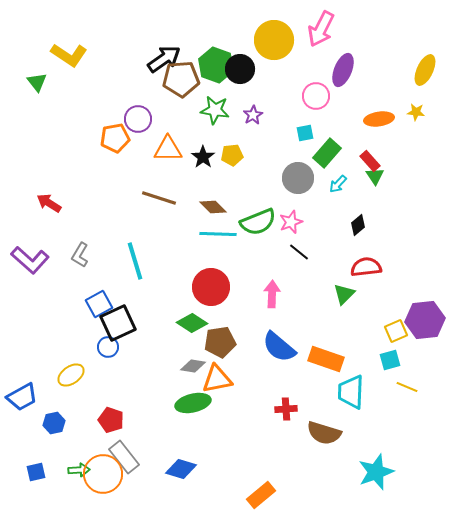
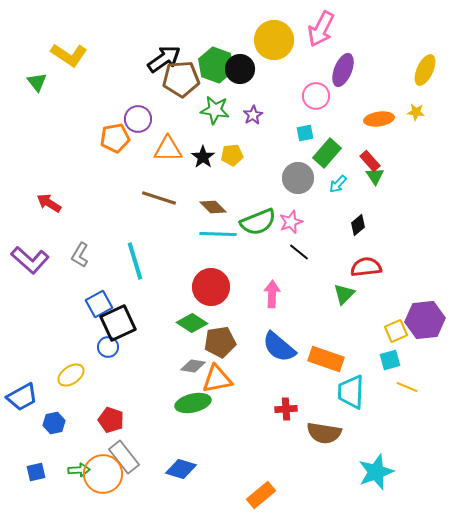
brown semicircle at (324, 433): rotated 8 degrees counterclockwise
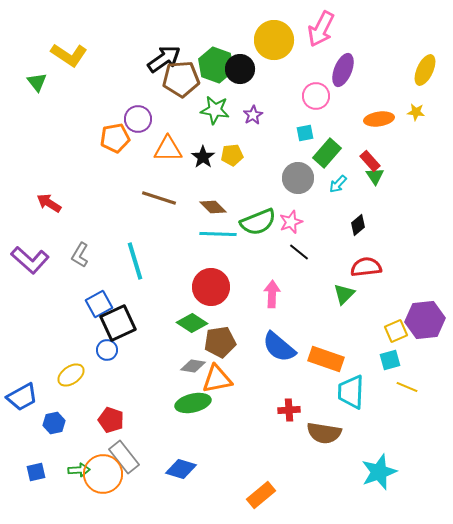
blue circle at (108, 347): moved 1 px left, 3 px down
red cross at (286, 409): moved 3 px right, 1 px down
cyan star at (376, 472): moved 3 px right
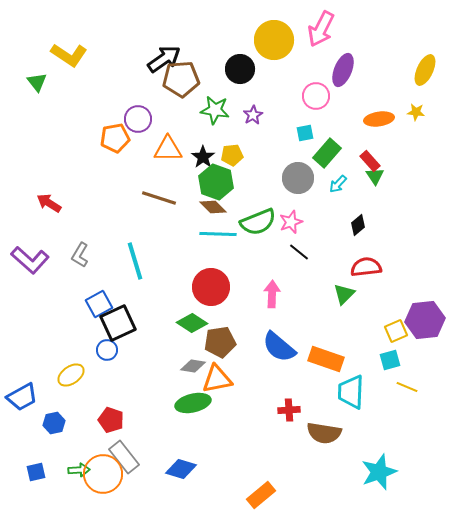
green hexagon at (216, 65): moved 117 px down
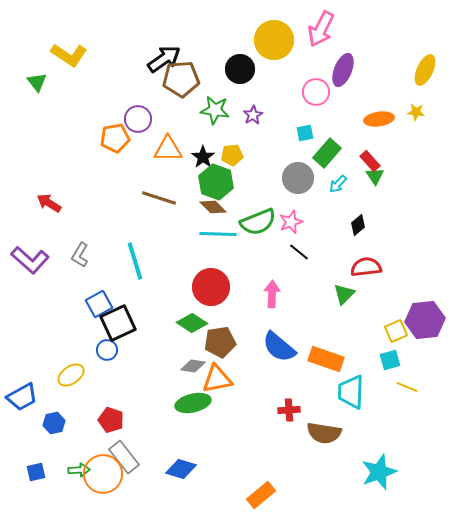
pink circle at (316, 96): moved 4 px up
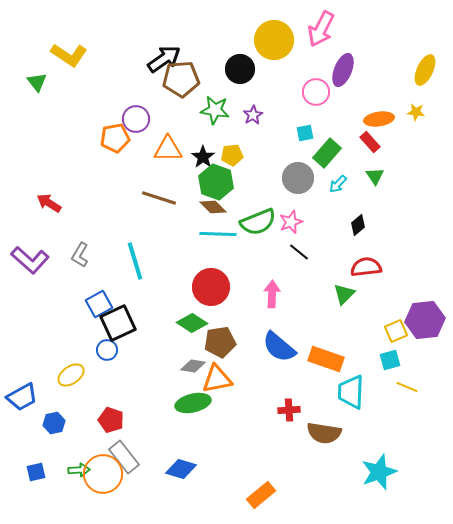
purple circle at (138, 119): moved 2 px left
red rectangle at (370, 161): moved 19 px up
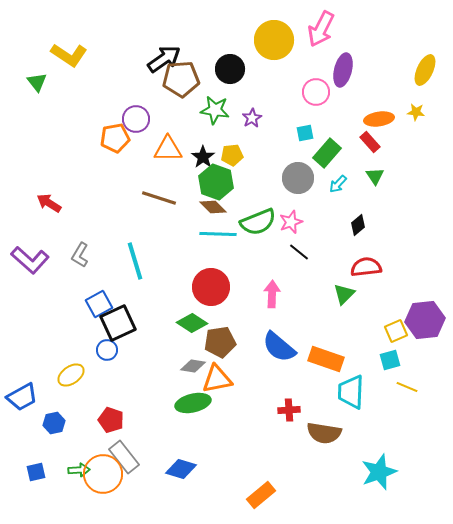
black circle at (240, 69): moved 10 px left
purple ellipse at (343, 70): rotated 8 degrees counterclockwise
purple star at (253, 115): moved 1 px left, 3 px down
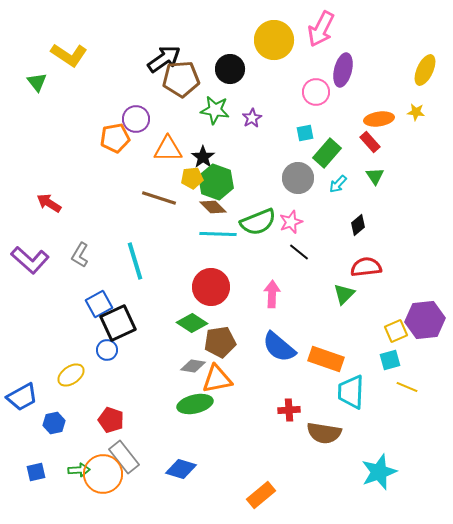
yellow pentagon at (232, 155): moved 40 px left, 23 px down
green ellipse at (193, 403): moved 2 px right, 1 px down
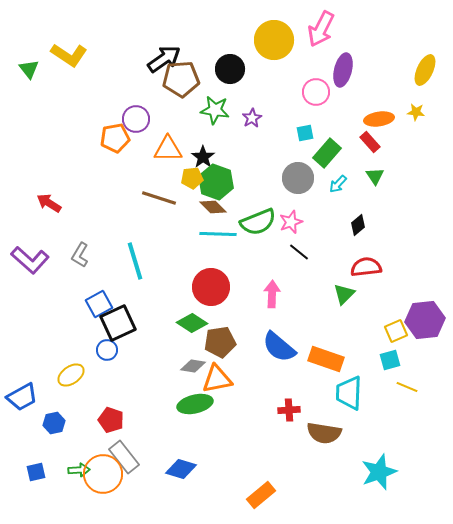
green triangle at (37, 82): moved 8 px left, 13 px up
cyan trapezoid at (351, 392): moved 2 px left, 1 px down
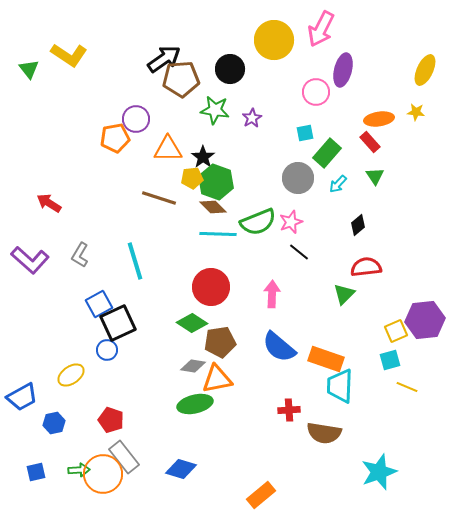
cyan trapezoid at (349, 393): moved 9 px left, 7 px up
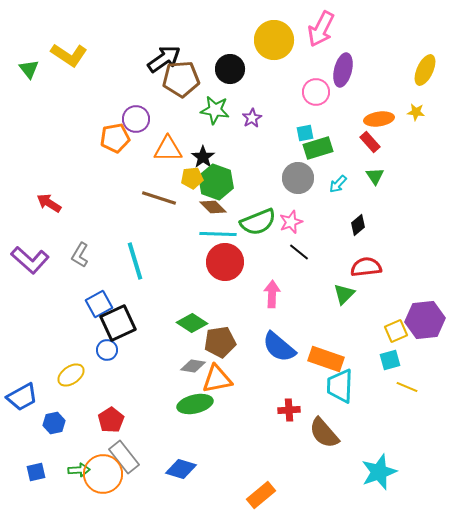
green rectangle at (327, 153): moved 9 px left, 5 px up; rotated 32 degrees clockwise
red circle at (211, 287): moved 14 px right, 25 px up
red pentagon at (111, 420): rotated 20 degrees clockwise
brown semicircle at (324, 433): rotated 40 degrees clockwise
